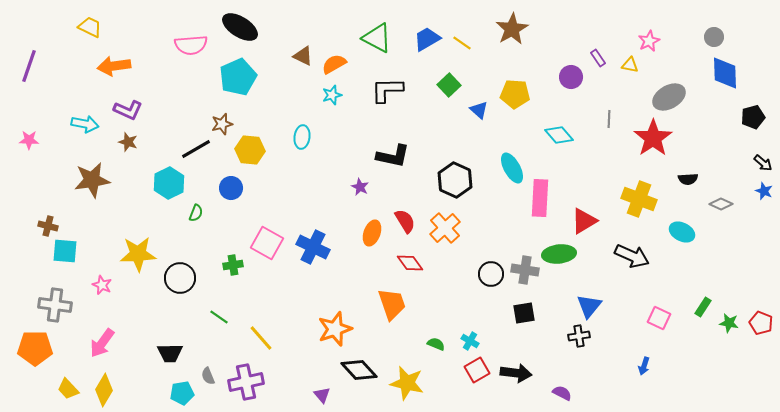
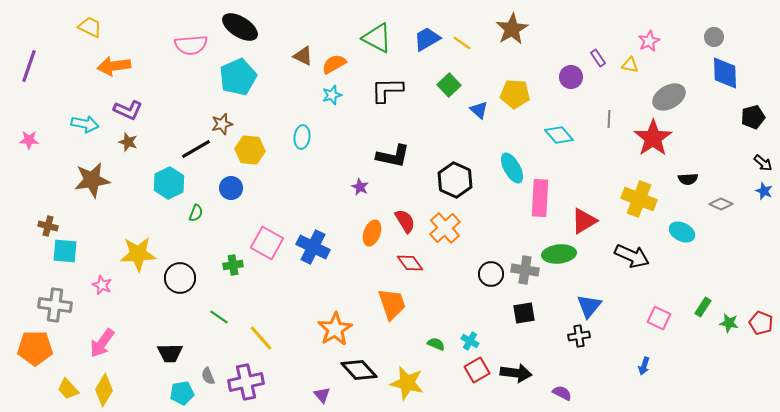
orange star at (335, 329): rotated 12 degrees counterclockwise
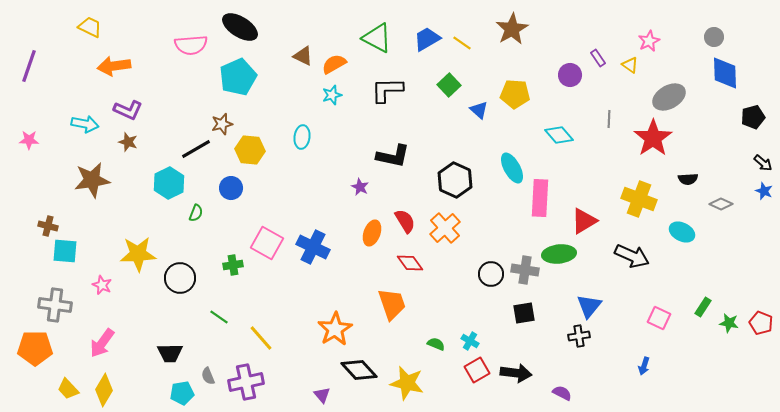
yellow triangle at (630, 65): rotated 24 degrees clockwise
purple circle at (571, 77): moved 1 px left, 2 px up
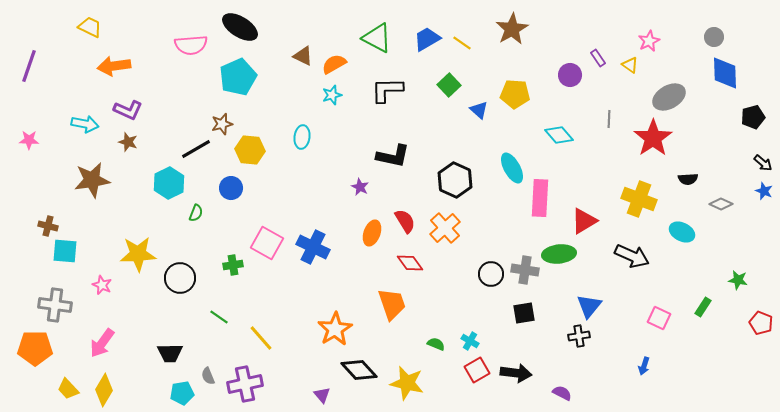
green star at (729, 323): moved 9 px right, 43 px up
purple cross at (246, 382): moved 1 px left, 2 px down
